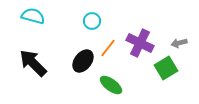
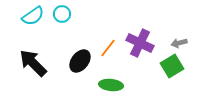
cyan semicircle: rotated 130 degrees clockwise
cyan circle: moved 30 px left, 7 px up
black ellipse: moved 3 px left
green square: moved 6 px right, 2 px up
green ellipse: rotated 30 degrees counterclockwise
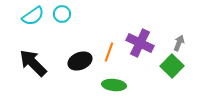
gray arrow: rotated 126 degrees clockwise
orange line: moved 1 px right, 4 px down; rotated 18 degrees counterclockwise
black ellipse: rotated 30 degrees clockwise
green square: rotated 15 degrees counterclockwise
green ellipse: moved 3 px right
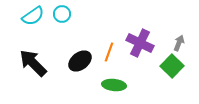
black ellipse: rotated 15 degrees counterclockwise
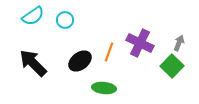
cyan circle: moved 3 px right, 6 px down
green ellipse: moved 10 px left, 3 px down
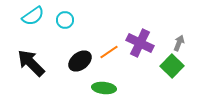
orange line: rotated 36 degrees clockwise
black arrow: moved 2 px left
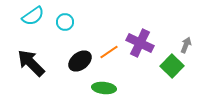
cyan circle: moved 2 px down
gray arrow: moved 7 px right, 2 px down
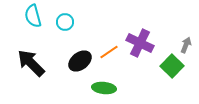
cyan semicircle: rotated 110 degrees clockwise
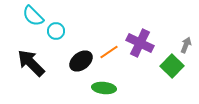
cyan semicircle: rotated 30 degrees counterclockwise
cyan circle: moved 9 px left, 9 px down
black ellipse: moved 1 px right
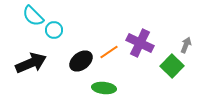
cyan circle: moved 2 px left, 1 px up
black arrow: rotated 112 degrees clockwise
